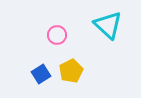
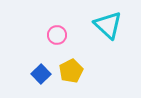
blue square: rotated 12 degrees counterclockwise
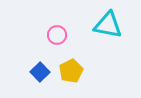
cyan triangle: rotated 32 degrees counterclockwise
blue square: moved 1 px left, 2 px up
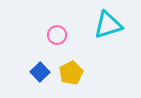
cyan triangle: rotated 28 degrees counterclockwise
yellow pentagon: moved 2 px down
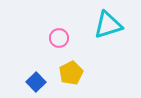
pink circle: moved 2 px right, 3 px down
blue square: moved 4 px left, 10 px down
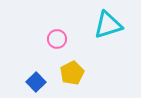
pink circle: moved 2 px left, 1 px down
yellow pentagon: moved 1 px right
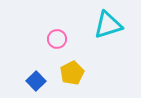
blue square: moved 1 px up
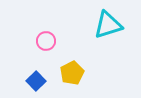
pink circle: moved 11 px left, 2 px down
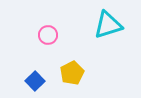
pink circle: moved 2 px right, 6 px up
blue square: moved 1 px left
